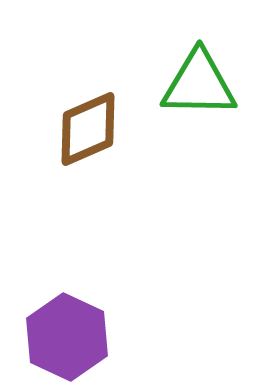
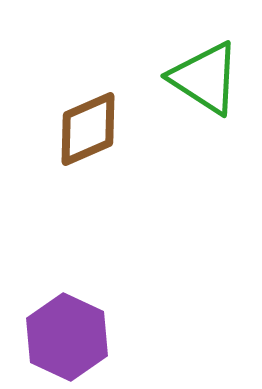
green triangle: moved 6 px right, 6 px up; rotated 32 degrees clockwise
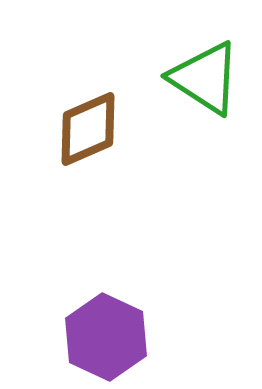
purple hexagon: moved 39 px right
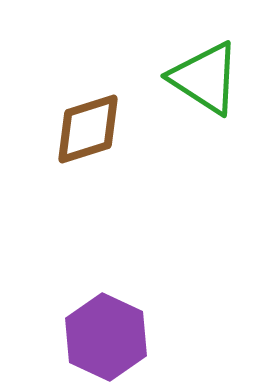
brown diamond: rotated 6 degrees clockwise
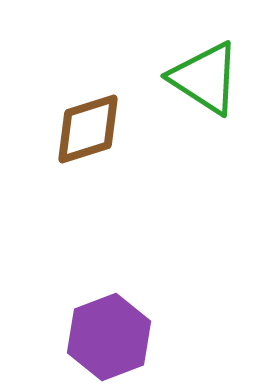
purple hexagon: moved 3 px right; rotated 14 degrees clockwise
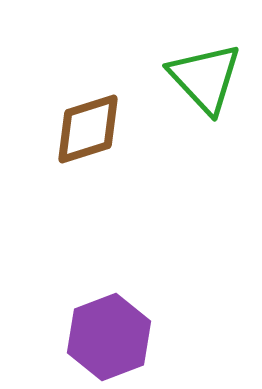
green triangle: rotated 14 degrees clockwise
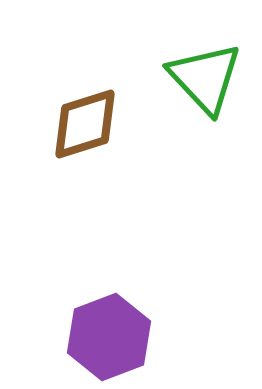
brown diamond: moved 3 px left, 5 px up
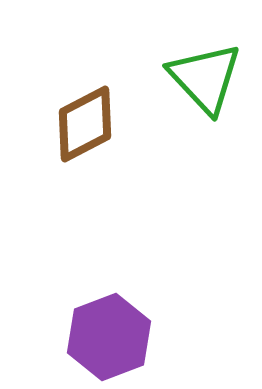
brown diamond: rotated 10 degrees counterclockwise
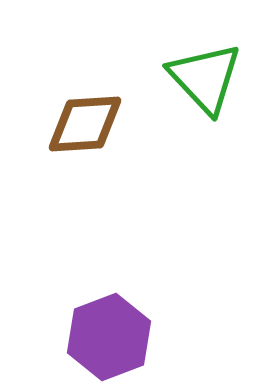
brown diamond: rotated 24 degrees clockwise
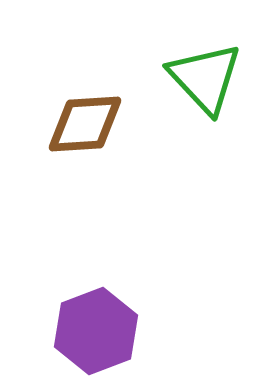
purple hexagon: moved 13 px left, 6 px up
